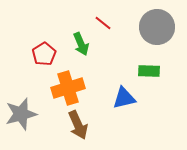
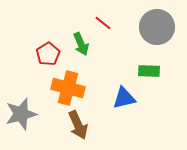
red pentagon: moved 4 px right
orange cross: rotated 32 degrees clockwise
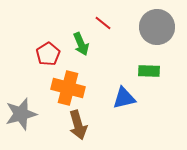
brown arrow: rotated 8 degrees clockwise
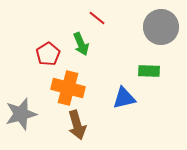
red line: moved 6 px left, 5 px up
gray circle: moved 4 px right
brown arrow: moved 1 px left
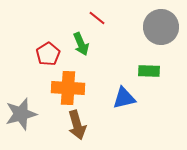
orange cross: rotated 12 degrees counterclockwise
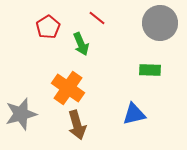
gray circle: moved 1 px left, 4 px up
red pentagon: moved 27 px up
green rectangle: moved 1 px right, 1 px up
orange cross: rotated 32 degrees clockwise
blue triangle: moved 10 px right, 16 px down
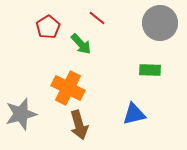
green arrow: rotated 20 degrees counterclockwise
orange cross: rotated 8 degrees counterclockwise
brown arrow: moved 2 px right
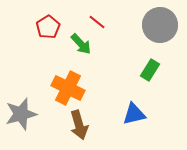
red line: moved 4 px down
gray circle: moved 2 px down
green rectangle: rotated 60 degrees counterclockwise
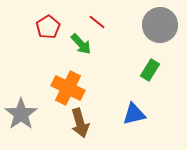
gray star: rotated 20 degrees counterclockwise
brown arrow: moved 1 px right, 2 px up
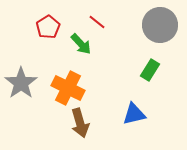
gray star: moved 31 px up
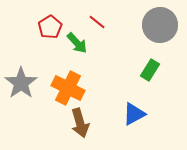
red pentagon: moved 2 px right
green arrow: moved 4 px left, 1 px up
blue triangle: rotated 15 degrees counterclockwise
